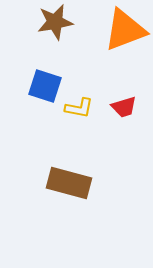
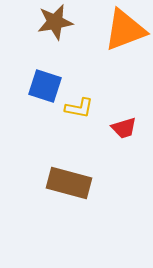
red trapezoid: moved 21 px down
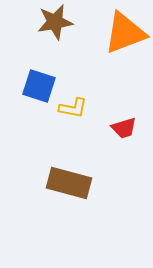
orange triangle: moved 3 px down
blue square: moved 6 px left
yellow L-shape: moved 6 px left
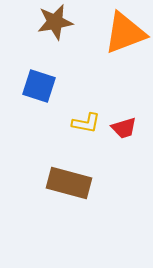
yellow L-shape: moved 13 px right, 15 px down
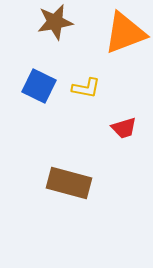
blue square: rotated 8 degrees clockwise
yellow L-shape: moved 35 px up
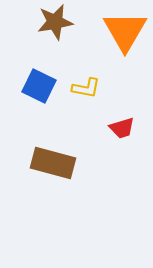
orange triangle: moved 2 px up; rotated 39 degrees counterclockwise
red trapezoid: moved 2 px left
brown rectangle: moved 16 px left, 20 px up
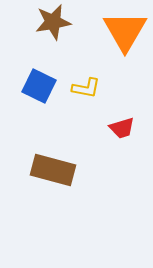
brown star: moved 2 px left
brown rectangle: moved 7 px down
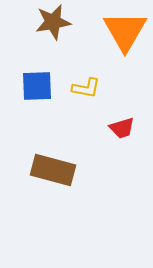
blue square: moved 2 px left; rotated 28 degrees counterclockwise
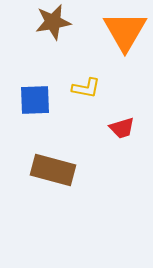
blue square: moved 2 px left, 14 px down
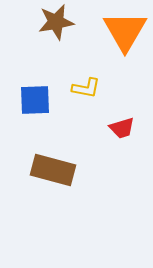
brown star: moved 3 px right
